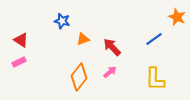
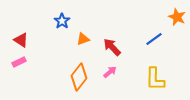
blue star: rotated 21 degrees clockwise
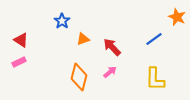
orange diamond: rotated 24 degrees counterclockwise
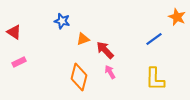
blue star: rotated 21 degrees counterclockwise
red triangle: moved 7 px left, 8 px up
red arrow: moved 7 px left, 3 px down
pink arrow: rotated 80 degrees counterclockwise
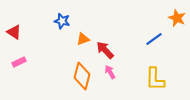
orange star: moved 1 px down
orange diamond: moved 3 px right, 1 px up
